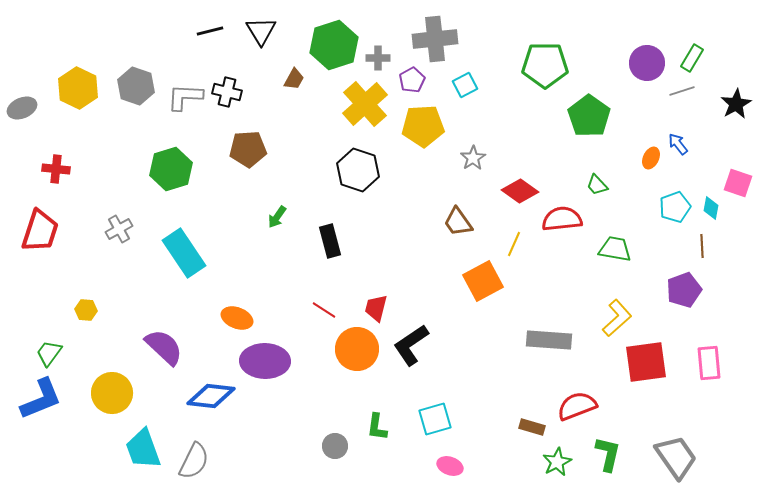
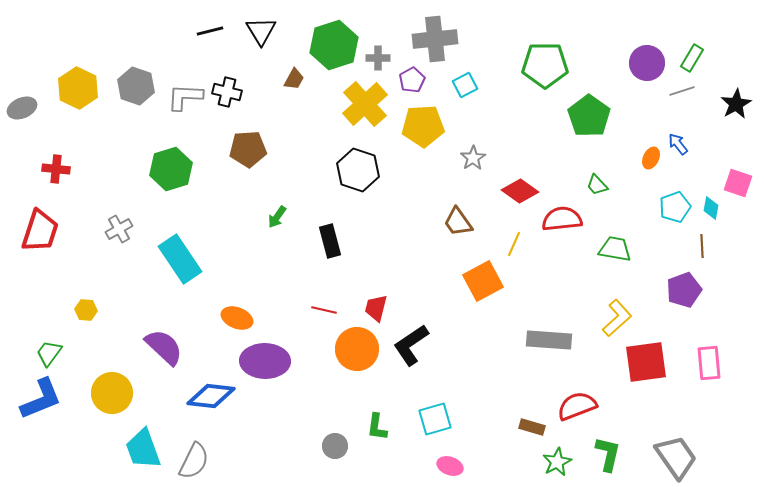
cyan rectangle at (184, 253): moved 4 px left, 6 px down
red line at (324, 310): rotated 20 degrees counterclockwise
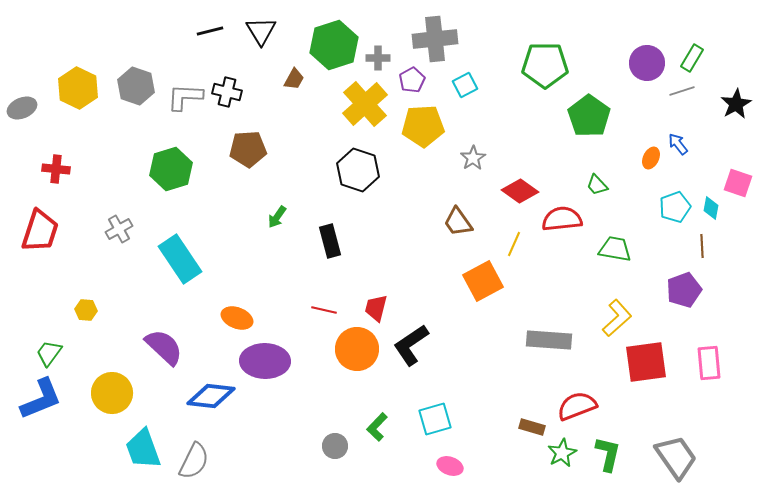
green L-shape at (377, 427): rotated 36 degrees clockwise
green star at (557, 462): moved 5 px right, 9 px up
